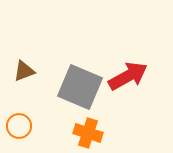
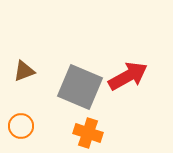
orange circle: moved 2 px right
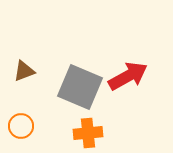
orange cross: rotated 24 degrees counterclockwise
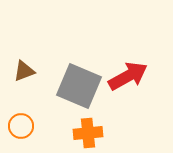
gray square: moved 1 px left, 1 px up
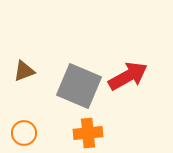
orange circle: moved 3 px right, 7 px down
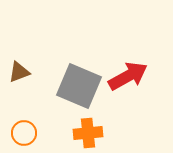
brown triangle: moved 5 px left, 1 px down
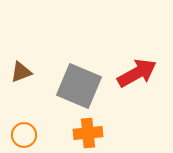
brown triangle: moved 2 px right
red arrow: moved 9 px right, 3 px up
orange circle: moved 2 px down
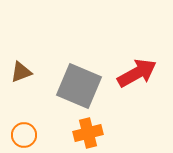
orange cross: rotated 8 degrees counterclockwise
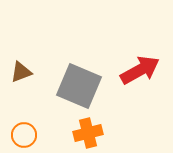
red arrow: moved 3 px right, 3 px up
